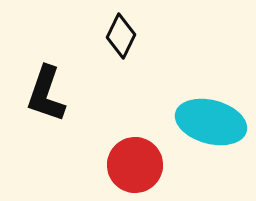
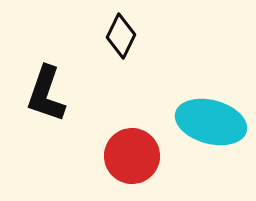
red circle: moved 3 px left, 9 px up
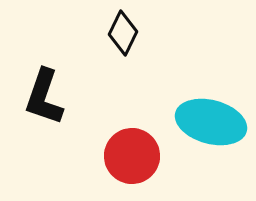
black diamond: moved 2 px right, 3 px up
black L-shape: moved 2 px left, 3 px down
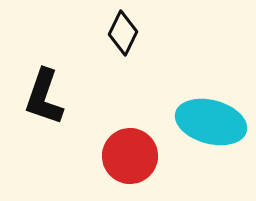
red circle: moved 2 px left
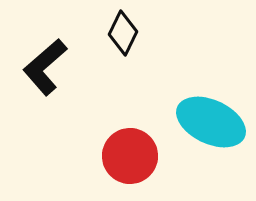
black L-shape: moved 1 px right, 30 px up; rotated 30 degrees clockwise
cyan ellipse: rotated 10 degrees clockwise
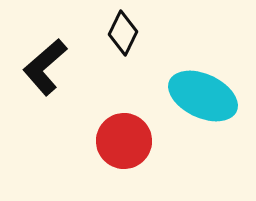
cyan ellipse: moved 8 px left, 26 px up
red circle: moved 6 px left, 15 px up
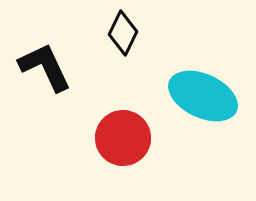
black L-shape: rotated 106 degrees clockwise
red circle: moved 1 px left, 3 px up
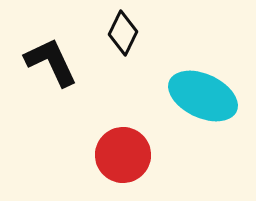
black L-shape: moved 6 px right, 5 px up
red circle: moved 17 px down
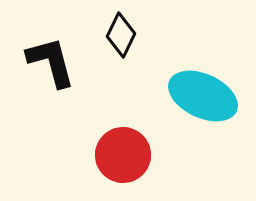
black diamond: moved 2 px left, 2 px down
black L-shape: rotated 10 degrees clockwise
